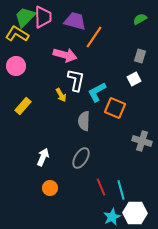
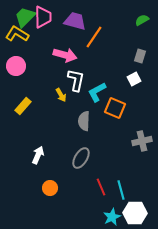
green semicircle: moved 2 px right, 1 px down
gray cross: rotated 30 degrees counterclockwise
white arrow: moved 5 px left, 2 px up
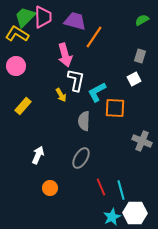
pink arrow: rotated 60 degrees clockwise
orange square: rotated 20 degrees counterclockwise
gray cross: rotated 36 degrees clockwise
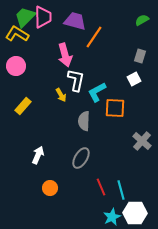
gray cross: rotated 18 degrees clockwise
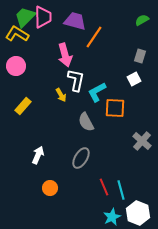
gray semicircle: moved 2 px right, 1 px down; rotated 30 degrees counterclockwise
red line: moved 3 px right
white hexagon: moved 3 px right; rotated 20 degrees clockwise
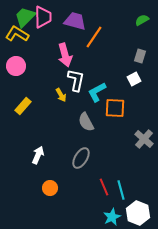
gray cross: moved 2 px right, 2 px up
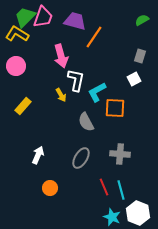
pink trapezoid: rotated 20 degrees clockwise
pink arrow: moved 4 px left, 1 px down
gray cross: moved 24 px left, 15 px down; rotated 36 degrees counterclockwise
cyan star: rotated 24 degrees counterclockwise
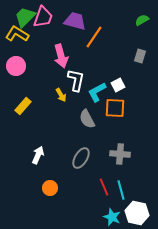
white square: moved 16 px left, 6 px down
gray semicircle: moved 1 px right, 3 px up
white hexagon: moved 1 px left; rotated 10 degrees counterclockwise
